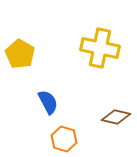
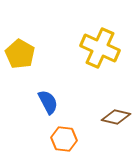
yellow cross: rotated 12 degrees clockwise
orange hexagon: rotated 10 degrees counterclockwise
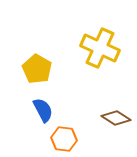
yellow pentagon: moved 17 px right, 15 px down
blue semicircle: moved 5 px left, 8 px down
brown diamond: moved 1 px down; rotated 20 degrees clockwise
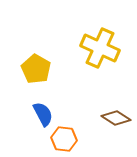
yellow pentagon: moved 1 px left
blue semicircle: moved 4 px down
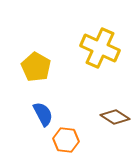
yellow pentagon: moved 2 px up
brown diamond: moved 1 px left, 1 px up
orange hexagon: moved 2 px right, 1 px down
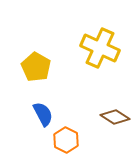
orange hexagon: rotated 20 degrees clockwise
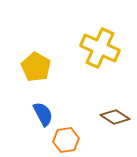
orange hexagon: rotated 25 degrees clockwise
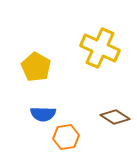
blue semicircle: rotated 120 degrees clockwise
orange hexagon: moved 3 px up
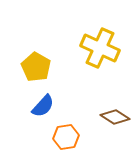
blue semicircle: moved 8 px up; rotated 50 degrees counterclockwise
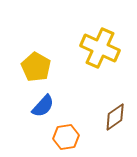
brown diamond: rotated 68 degrees counterclockwise
